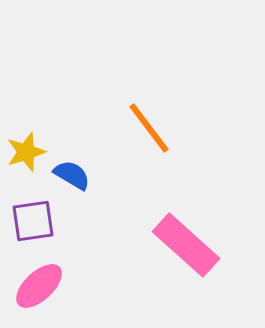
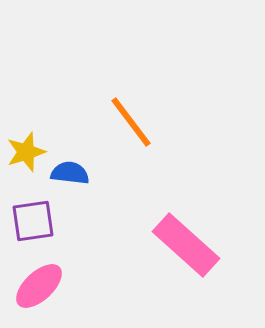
orange line: moved 18 px left, 6 px up
blue semicircle: moved 2 px left, 2 px up; rotated 24 degrees counterclockwise
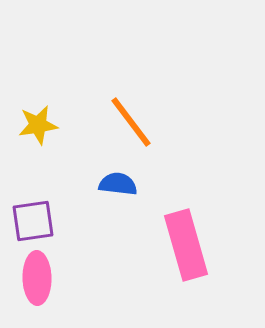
yellow star: moved 12 px right, 27 px up; rotated 9 degrees clockwise
blue semicircle: moved 48 px right, 11 px down
pink rectangle: rotated 32 degrees clockwise
pink ellipse: moved 2 px left, 8 px up; rotated 48 degrees counterclockwise
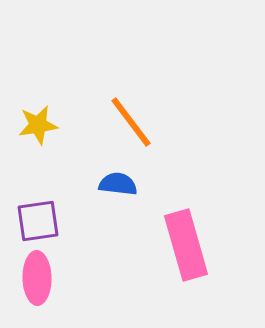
purple square: moved 5 px right
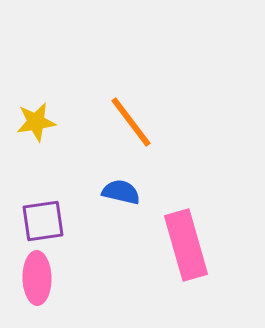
yellow star: moved 2 px left, 3 px up
blue semicircle: moved 3 px right, 8 px down; rotated 6 degrees clockwise
purple square: moved 5 px right
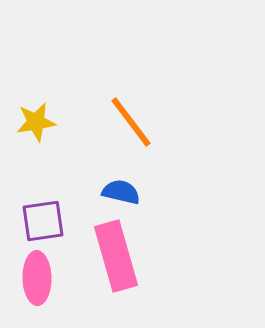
pink rectangle: moved 70 px left, 11 px down
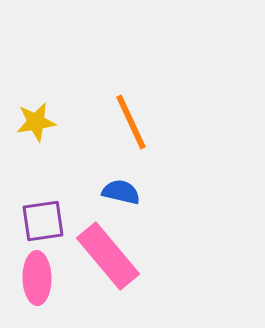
orange line: rotated 12 degrees clockwise
pink rectangle: moved 8 px left; rotated 24 degrees counterclockwise
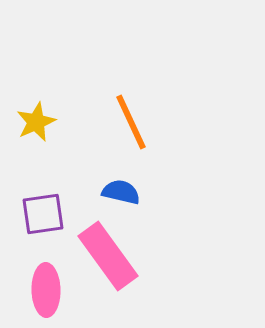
yellow star: rotated 15 degrees counterclockwise
purple square: moved 7 px up
pink rectangle: rotated 4 degrees clockwise
pink ellipse: moved 9 px right, 12 px down
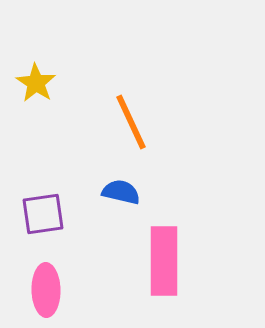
yellow star: moved 39 px up; rotated 15 degrees counterclockwise
pink rectangle: moved 56 px right, 5 px down; rotated 36 degrees clockwise
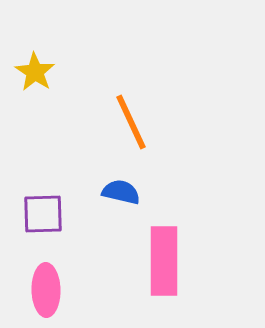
yellow star: moved 1 px left, 11 px up
purple square: rotated 6 degrees clockwise
